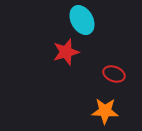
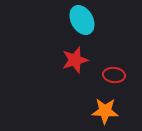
red star: moved 9 px right, 8 px down
red ellipse: moved 1 px down; rotated 15 degrees counterclockwise
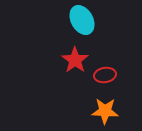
red star: rotated 20 degrees counterclockwise
red ellipse: moved 9 px left; rotated 15 degrees counterclockwise
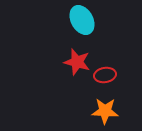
red star: moved 2 px right, 2 px down; rotated 20 degrees counterclockwise
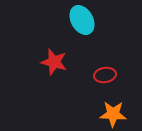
red star: moved 23 px left
orange star: moved 8 px right, 3 px down
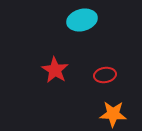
cyan ellipse: rotated 76 degrees counterclockwise
red star: moved 1 px right, 8 px down; rotated 16 degrees clockwise
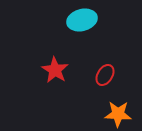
red ellipse: rotated 50 degrees counterclockwise
orange star: moved 5 px right
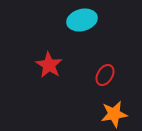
red star: moved 6 px left, 5 px up
orange star: moved 4 px left; rotated 12 degrees counterclockwise
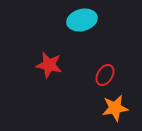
red star: rotated 20 degrees counterclockwise
orange star: moved 1 px right, 6 px up
